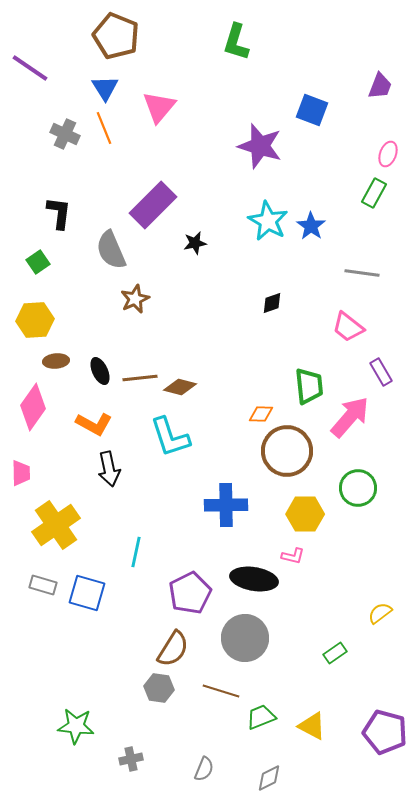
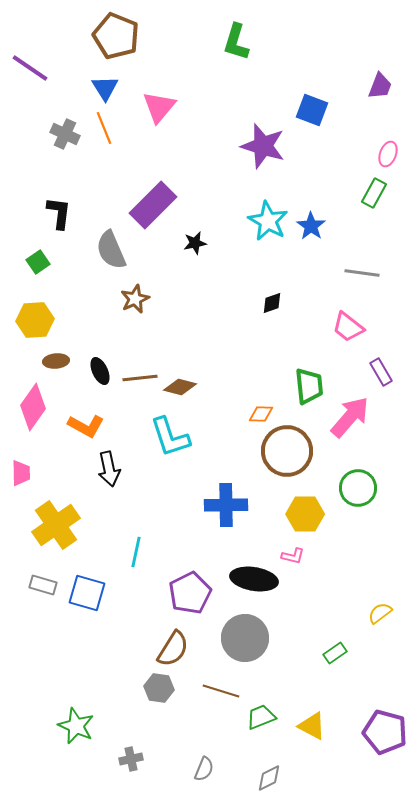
purple star at (260, 146): moved 3 px right
orange L-shape at (94, 424): moved 8 px left, 2 px down
green star at (76, 726): rotated 18 degrees clockwise
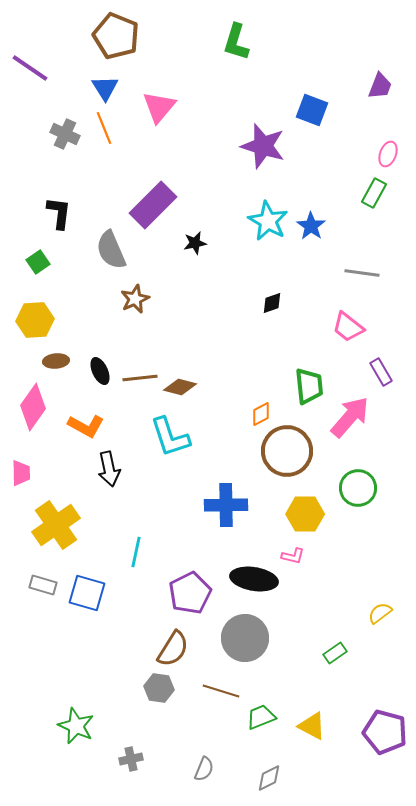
orange diamond at (261, 414): rotated 30 degrees counterclockwise
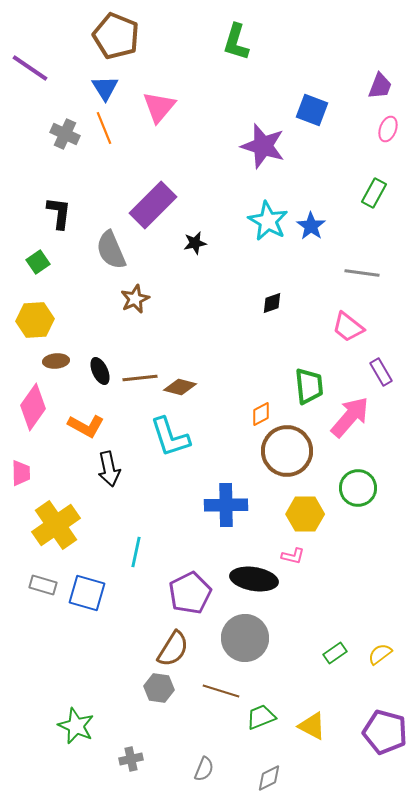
pink ellipse at (388, 154): moved 25 px up
yellow semicircle at (380, 613): moved 41 px down
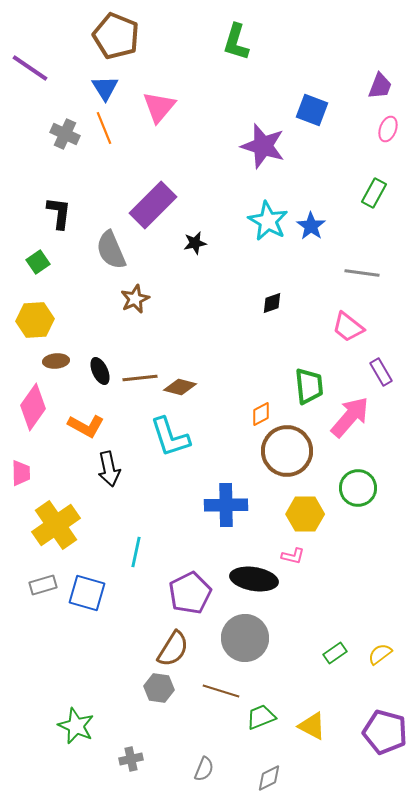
gray rectangle at (43, 585): rotated 32 degrees counterclockwise
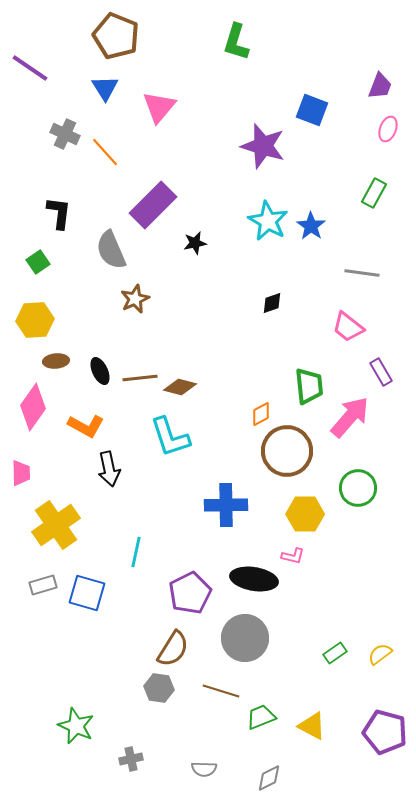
orange line at (104, 128): moved 1 px right, 24 px down; rotated 20 degrees counterclockwise
gray semicircle at (204, 769): rotated 70 degrees clockwise
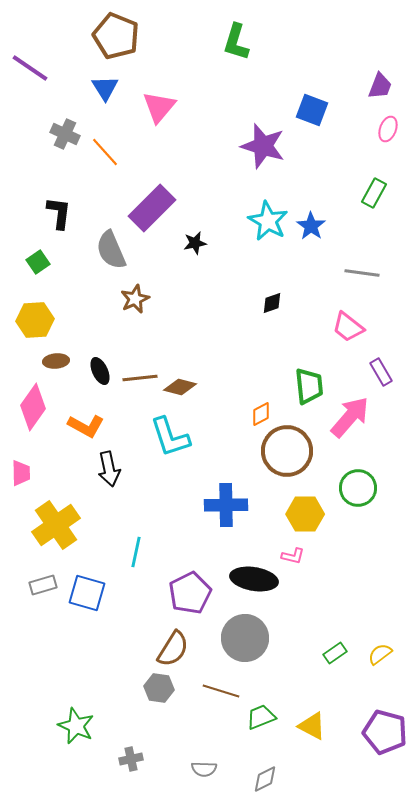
purple rectangle at (153, 205): moved 1 px left, 3 px down
gray diamond at (269, 778): moved 4 px left, 1 px down
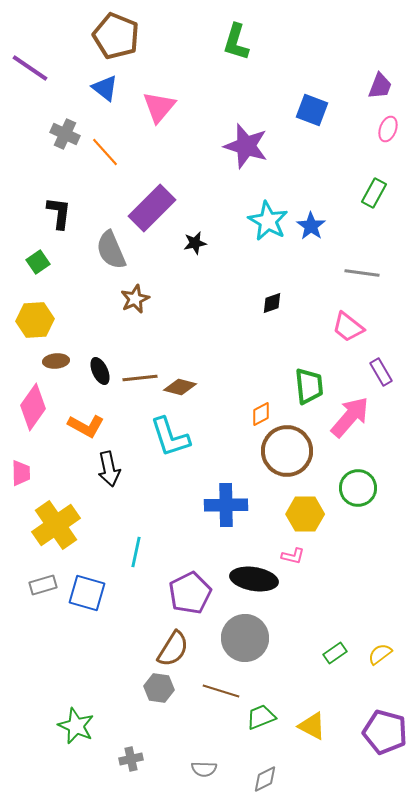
blue triangle at (105, 88): rotated 20 degrees counterclockwise
purple star at (263, 146): moved 17 px left
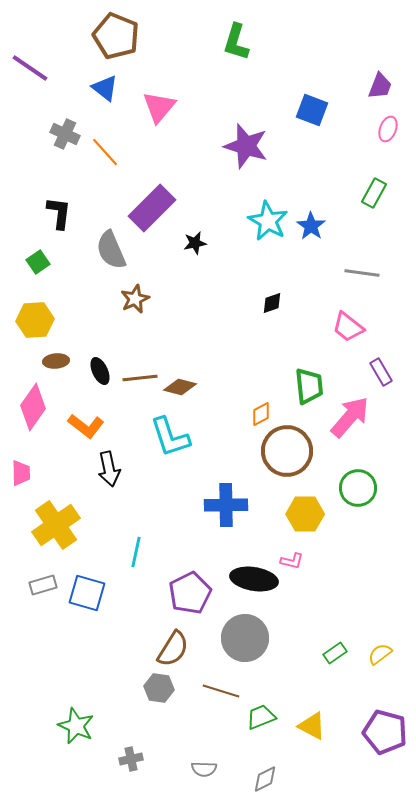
orange L-shape at (86, 426): rotated 9 degrees clockwise
pink L-shape at (293, 556): moved 1 px left, 5 px down
